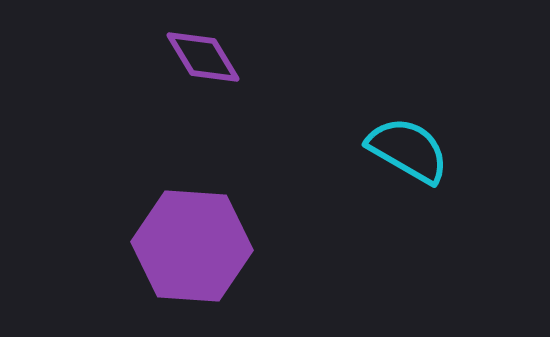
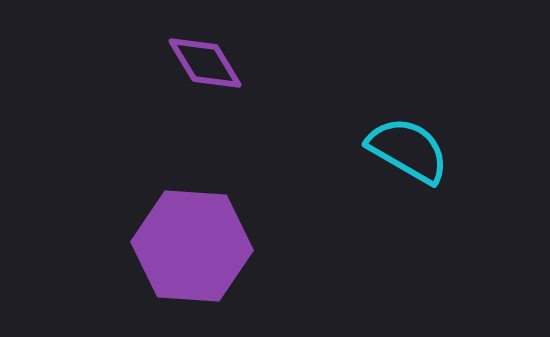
purple diamond: moved 2 px right, 6 px down
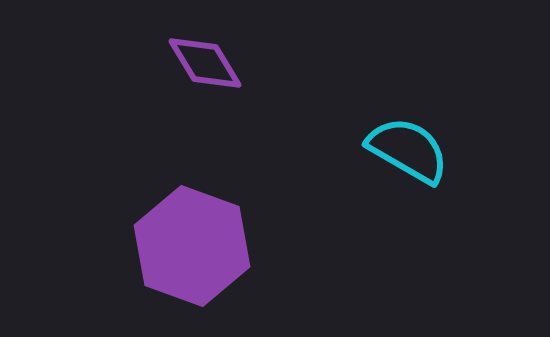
purple hexagon: rotated 16 degrees clockwise
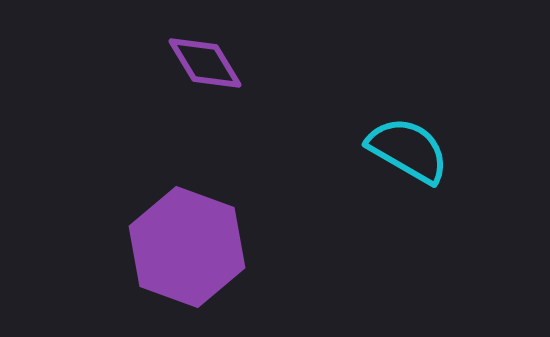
purple hexagon: moved 5 px left, 1 px down
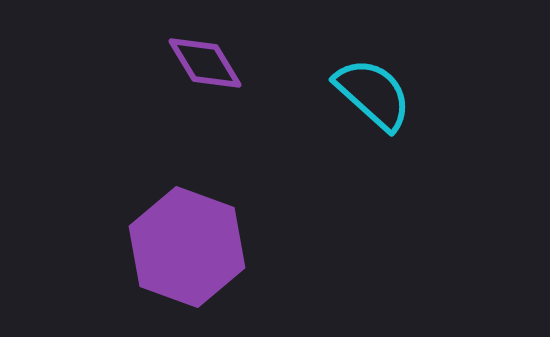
cyan semicircle: moved 35 px left, 56 px up; rotated 12 degrees clockwise
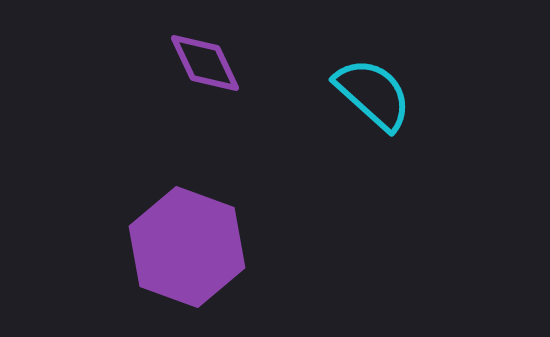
purple diamond: rotated 6 degrees clockwise
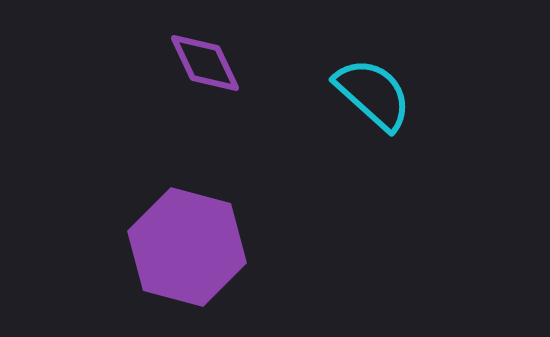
purple hexagon: rotated 5 degrees counterclockwise
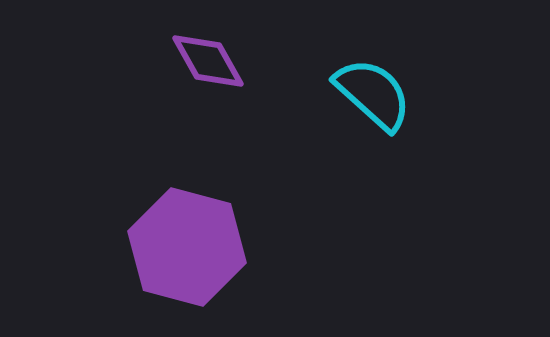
purple diamond: moved 3 px right, 2 px up; rotated 4 degrees counterclockwise
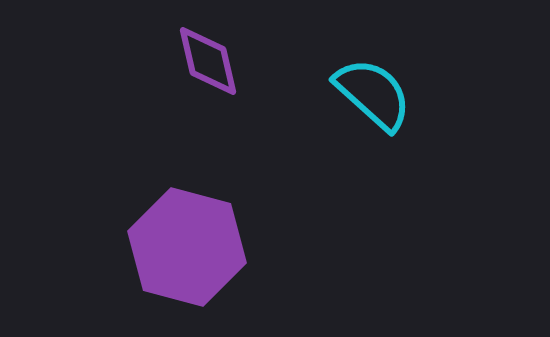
purple diamond: rotated 16 degrees clockwise
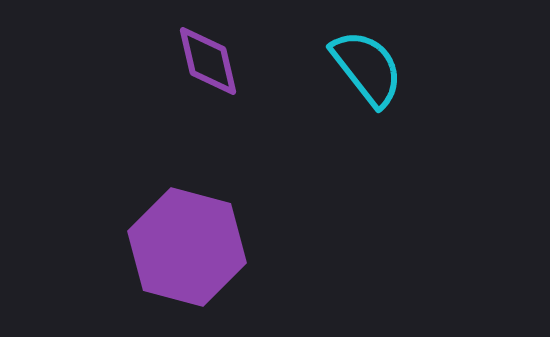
cyan semicircle: moved 6 px left, 26 px up; rotated 10 degrees clockwise
